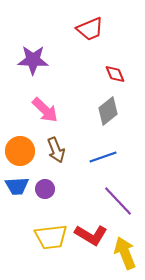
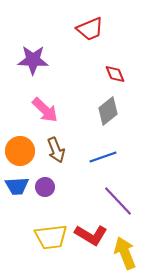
purple circle: moved 2 px up
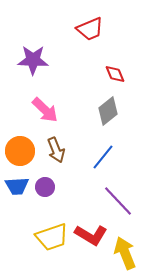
blue line: rotated 32 degrees counterclockwise
yellow trapezoid: moved 1 px right; rotated 12 degrees counterclockwise
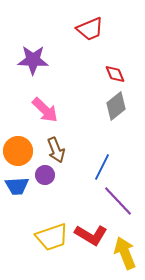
gray diamond: moved 8 px right, 5 px up
orange circle: moved 2 px left
blue line: moved 1 px left, 10 px down; rotated 12 degrees counterclockwise
purple circle: moved 12 px up
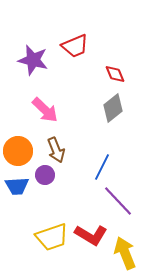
red trapezoid: moved 15 px left, 17 px down
purple star: rotated 12 degrees clockwise
gray diamond: moved 3 px left, 2 px down
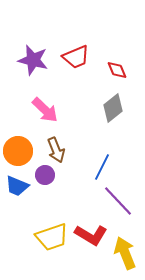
red trapezoid: moved 1 px right, 11 px down
red diamond: moved 2 px right, 4 px up
blue trapezoid: rotated 25 degrees clockwise
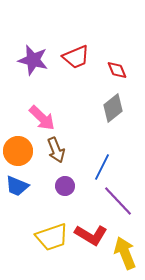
pink arrow: moved 3 px left, 8 px down
purple circle: moved 20 px right, 11 px down
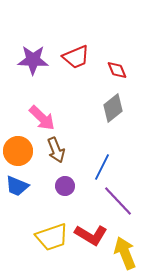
purple star: rotated 12 degrees counterclockwise
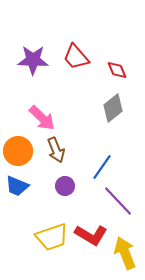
red trapezoid: rotated 72 degrees clockwise
blue line: rotated 8 degrees clockwise
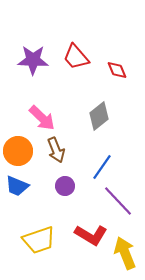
gray diamond: moved 14 px left, 8 px down
yellow trapezoid: moved 13 px left, 3 px down
